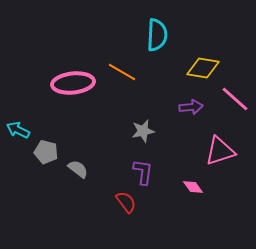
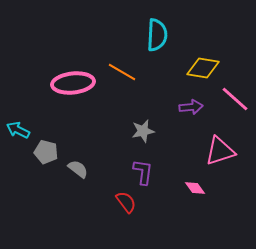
pink diamond: moved 2 px right, 1 px down
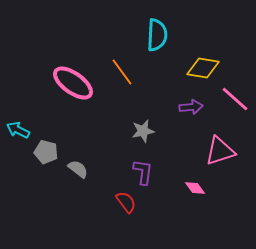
orange line: rotated 24 degrees clockwise
pink ellipse: rotated 42 degrees clockwise
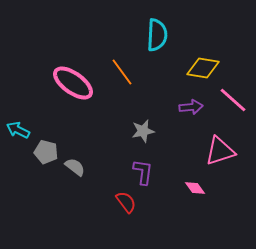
pink line: moved 2 px left, 1 px down
gray semicircle: moved 3 px left, 2 px up
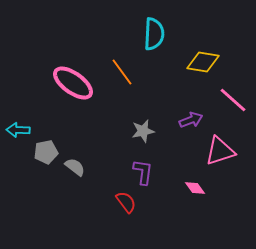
cyan semicircle: moved 3 px left, 1 px up
yellow diamond: moved 6 px up
purple arrow: moved 13 px down; rotated 15 degrees counterclockwise
cyan arrow: rotated 25 degrees counterclockwise
gray pentagon: rotated 25 degrees counterclockwise
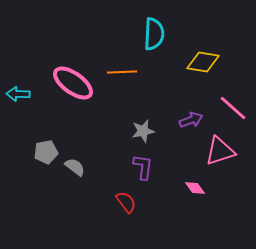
orange line: rotated 56 degrees counterclockwise
pink line: moved 8 px down
cyan arrow: moved 36 px up
purple L-shape: moved 5 px up
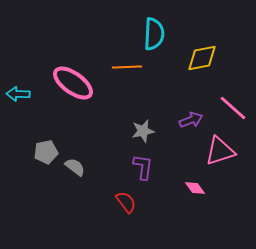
yellow diamond: moved 1 px left, 4 px up; rotated 20 degrees counterclockwise
orange line: moved 5 px right, 5 px up
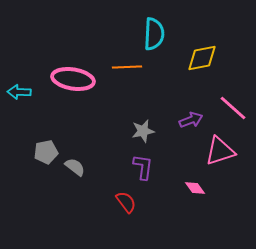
pink ellipse: moved 4 px up; rotated 27 degrees counterclockwise
cyan arrow: moved 1 px right, 2 px up
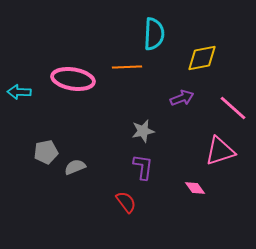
purple arrow: moved 9 px left, 22 px up
gray semicircle: rotated 60 degrees counterclockwise
